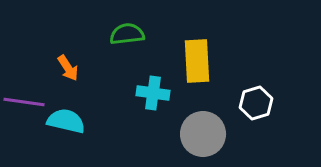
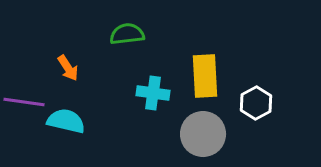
yellow rectangle: moved 8 px right, 15 px down
white hexagon: rotated 12 degrees counterclockwise
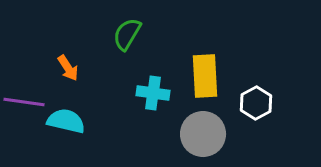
green semicircle: rotated 52 degrees counterclockwise
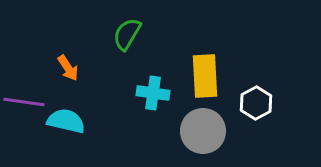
gray circle: moved 3 px up
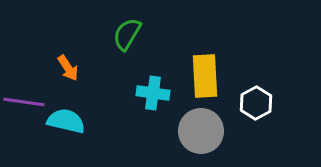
gray circle: moved 2 px left
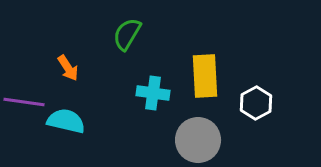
gray circle: moved 3 px left, 9 px down
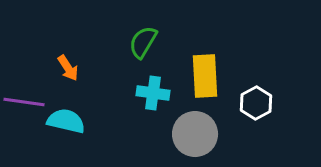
green semicircle: moved 16 px right, 8 px down
gray circle: moved 3 px left, 6 px up
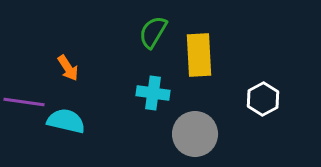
green semicircle: moved 10 px right, 10 px up
yellow rectangle: moved 6 px left, 21 px up
white hexagon: moved 7 px right, 4 px up
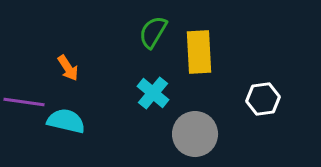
yellow rectangle: moved 3 px up
cyan cross: rotated 32 degrees clockwise
white hexagon: rotated 20 degrees clockwise
